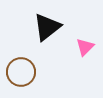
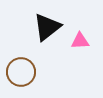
pink triangle: moved 5 px left, 6 px up; rotated 42 degrees clockwise
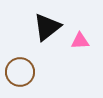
brown circle: moved 1 px left
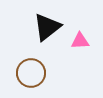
brown circle: moved 11 px right, 1 px down
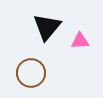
black triangle: rotated 12 degrees counterclockwise
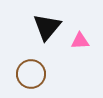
brown circle: moved 1 px down
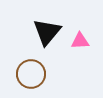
black triangle: moved 5 px down
